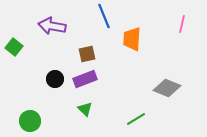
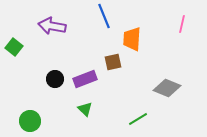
brown square: moved 26 px right, 8 px down
green line: moved 2 px right
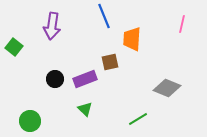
purple arrow: rotated 92 degrees counterclockwise
brown square: moved 3 px left
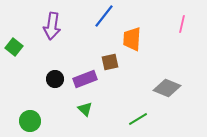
blue line: rotated 60 degrees clockwise
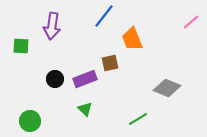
pink line: moved 9 px right, 2 px up; rotated 36 degrees clockwise
orange trapezoid: rotated 25 degrees counterclockwise
green square: moved 7 px right, 1 px up; rotated 36 degrees counterclockwise
brown square: moved 1 px down
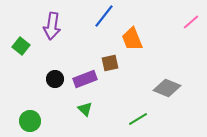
green square: rotated 36 degrees clockwise
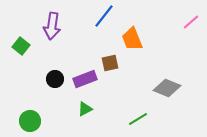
green triangle: rotated 49 degrees clockwise
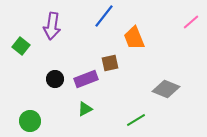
orange trapezoid: moved 2 px right, 1 px up
purple rectangle: moved 1 px right
gray diamond: moved 1 px left, 1 px down
green line: moved 2 px left, 1 px down
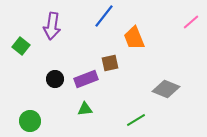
green triangle: rotated 21 degrees clockwise
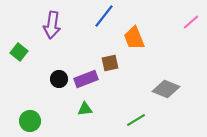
purple arrow: moved 1 px up
green square: moved 2 px left, 6 px down
black circle: moved 4 px right
